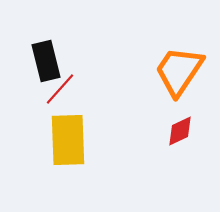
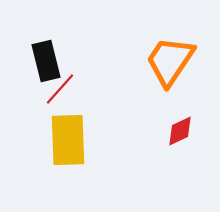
orange trapezoid: moved 9 px left, 10 px up
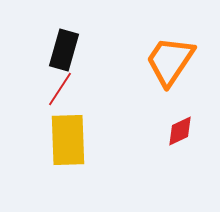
black rectangle: moved 18 px right, 11 px up; rotated 30 degrees clockwise
red line: rotated 9 degrees counterclockwise
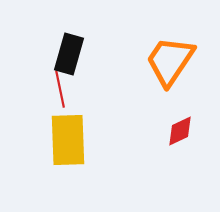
black rectangle: moved 5 px right, 4 px down
red line: rotated 45 degrees counterclockwise
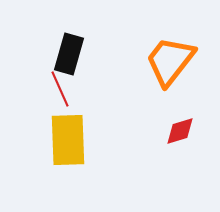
orange trapezoid: rotated 4 degrees clockwise
red line: rotated 12 degrees counterclockwise
red diamond: rotated 8 degrees clockwise
